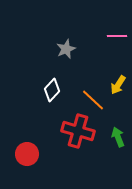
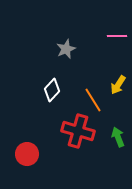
orange line: rotated 15 degrees clockwise
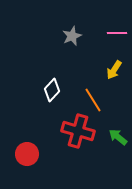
pink line: moved 3 px up
gray star: moved 6 px right, 13 px up
yellow arrow: moved 4 px left, 15 px up
green arrow: rotated 30 degrees counterclockwise
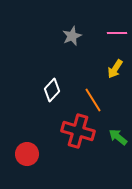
yellow arrow: moved 1 px right, 1 px up
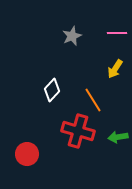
green arrow: rotated 48 degrees counterclockwise
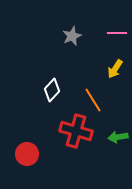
red cross: moved 2 px left
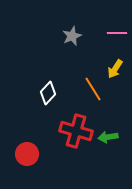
white diamond: moved 4 px left, 3 px down
orange line: moved 11 px up
green arrow: moved 10 px left
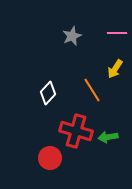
orange line: moved 1 px left, 1 px down
red circle: moved 23 px right, 4 px down
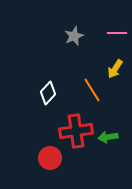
gray star: moved 2 px right
red cross: rotated 24 degrees counterclockwise
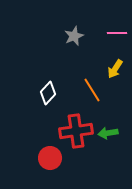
green arrow: moved 4 px up
